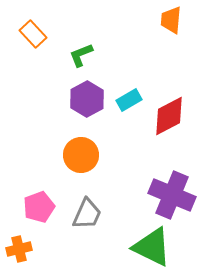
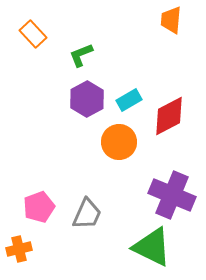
orange circle: moved 38 px right, 13 px up
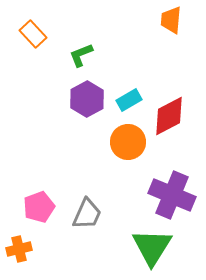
orange circle: moved 9 px right
green triangle: rotated 36 degrees clockwise
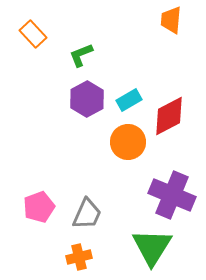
orange cross: moved 60 px right, 8 px down
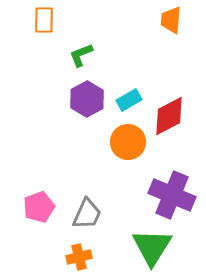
orange rectangle: moved 11 px right, 14 px up; rotated 44 degrees clockwise
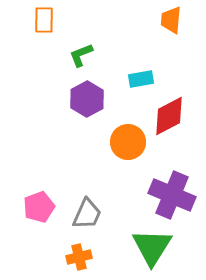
cyan rectangle: moved 12 px right, 21 px up; rotated 20 degrees clockwise
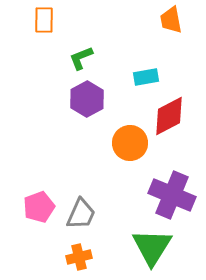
orange trapezoid: rotated 16 degrees counterclockwise
green L-shape: moved 3 px down
cyan rectangle: moved 5 px right, 2 px up
orange circle: moved 2 px right, 1 px down
gray trapezoid: moved 6 px left
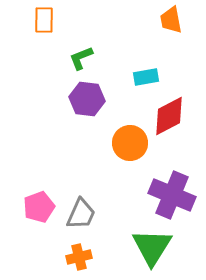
purple hexagon: rotated 24 degrees counterclockwise
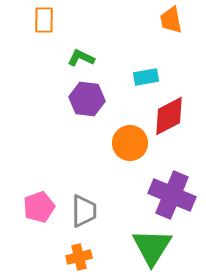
green L-shape: rotated 48 degrees clockwise
gray trapezoid: moved 3 px right, 3 px up; rotated 24 degrees counterclockwise
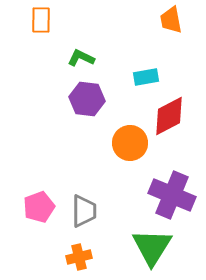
orange rectangle: moved 3 px left
